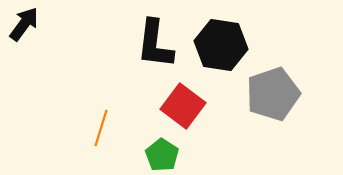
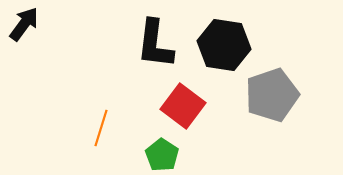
black hexagon: moved 3 px right
gray pentagon: moved 1 px left, 1 px down
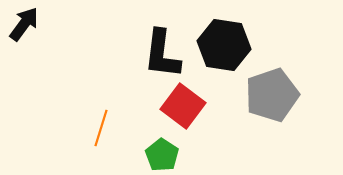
black L-shape: moved 7 px right, 10 px down
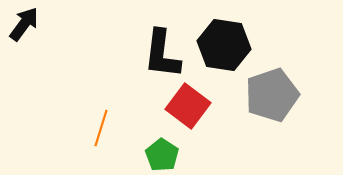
red square: moved 5 px right
